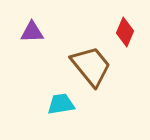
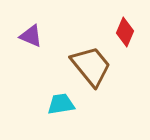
purple triangle: moved 1 px left, 4 px down; rotated 25 degrees clockwise
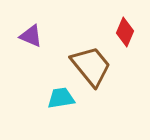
cyan trapezoid: moved 6 px up
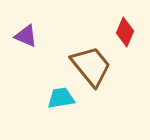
purple triangle: moved 5 px left
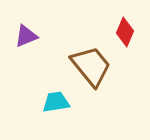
purple triangle: rotated 45 degrees counterclockwise
cyan trapezoid: moved 5 px left, 4 px down
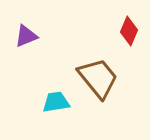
red diamond: moved 4 px right, 1 px up
brown trapezoid: moved 7 px right, 12 px down
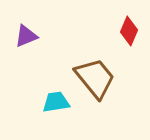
brown trapezoid: moved 3 px left
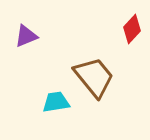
red diamond: moved 3 px right, 2 px up; rotated 20 degrees clockwise
brown trapezoid: moved 1 px left, 1 px up
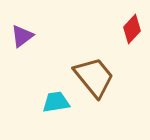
purple triangle: moved 4 px left; rotated 15 degrees counterclockwise
